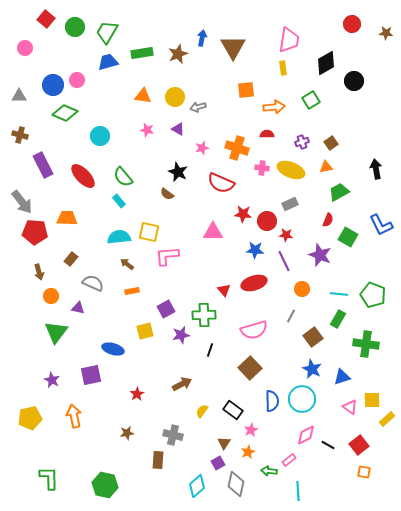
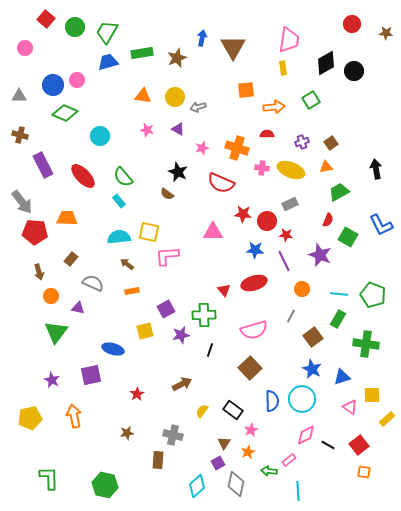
brown star at (178, 54): moved 1 px left, 4 px down
black circle at (354, 81): moved 10 px up
yellow square at (372, 400): moved 5 px up
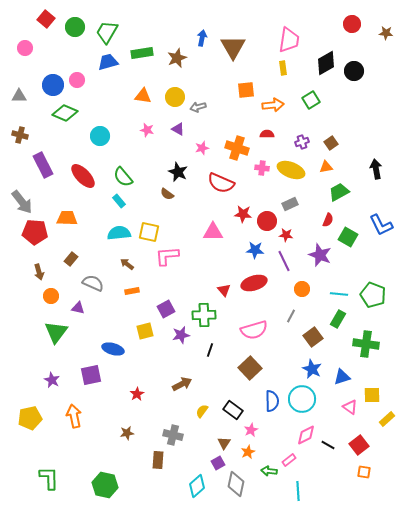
orange arrow at (274, 107): moved 1 px left, 2 px up
cyan semicircle at (119, 237): moved 4 px up
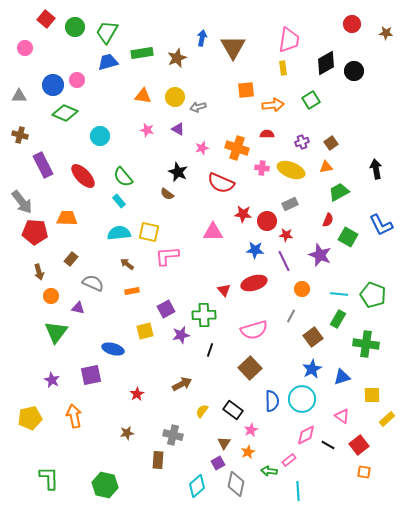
blue star at (312, 369): rotated 18 degrees clockwise
pink triangle at (350, 407): moved 8 px left, 9 px down
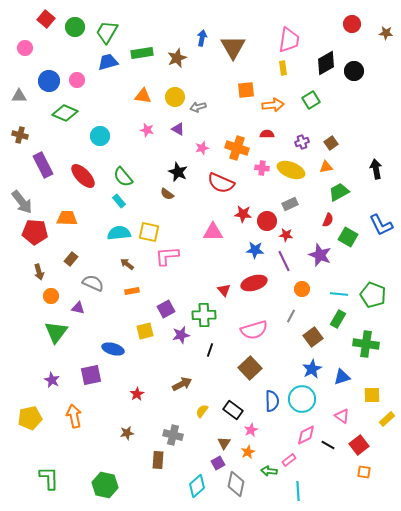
blue circle at (53, 85): moved 4 px left, 4 px up
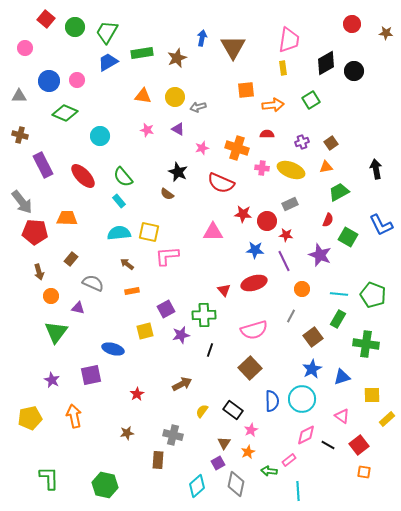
blue trapezoid at (108, 62): rotated 15 degrees counterclockwise
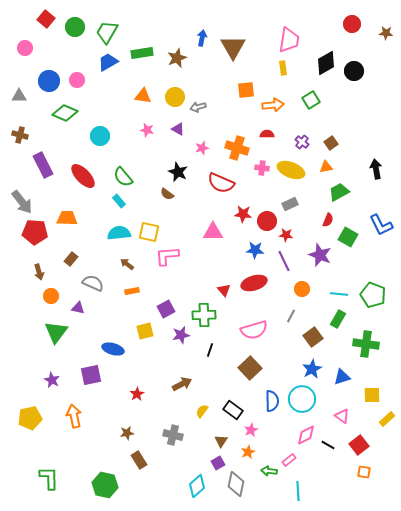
purple cross at (302, 142): rotated 32 degrees counterclockwise
brown triangle at (224, 443): moved 3 px left, 2 px up
brown rectangle at (158, 460): moved 19 px left; rotated 36 degrees counterclockwise
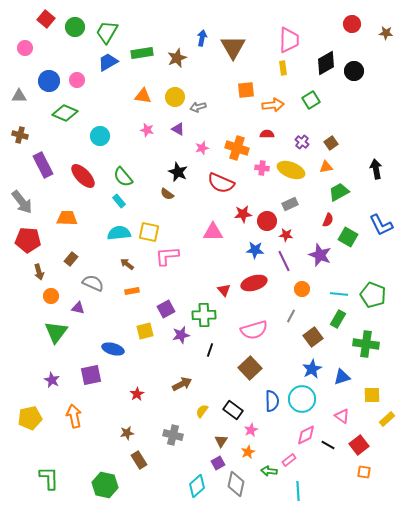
pink trapezoid at (289, 40): rotated 8 degrees counterclockwise
red star at (243, 214): rotated 12 degrees counterclockwise
red pentagon at (35, 232): moved 7 px left, 8 px down
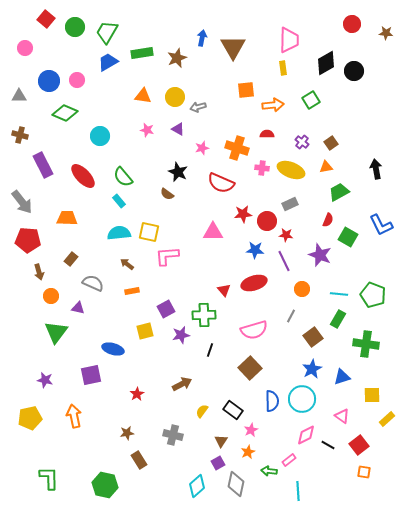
purple star at (52, 380): moved 7 px left; rotated 14 degrees counterclockwise
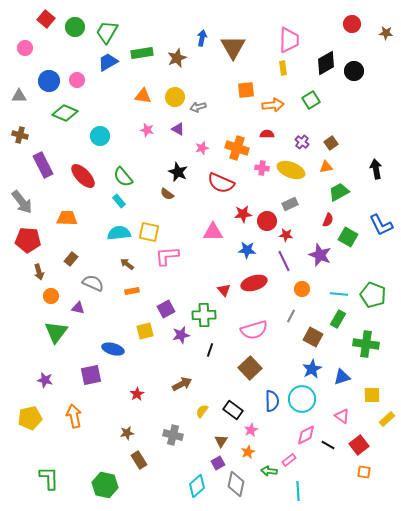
blue star at (255, 250): moved 8 px left
brown square at (313, 337): rotated 24 degrees counterclockwise
